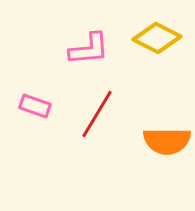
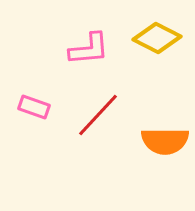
pink rectangle: moved 1 px left, 1 px down
red line: moved 1 px right, 1 px down; rotated 12 degrees clockwise
orange semicircle: moved 2 px left
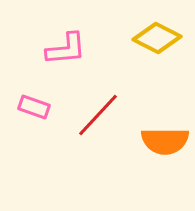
pink L-shape: moved 23 px left
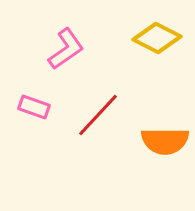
pink L-shape: rotated 30 degrees counterclockwise
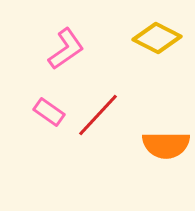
pink rectangle: moved 15 px right, 5 px down; rotated 16 degrees clockwise
orange semicircle: moved 1 px right, 4 px down
